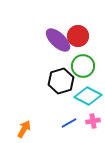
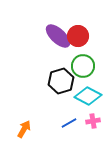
purple ellipse: moved 4 px up
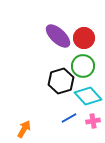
red circle: moved 6 px right, 2 px down
cyan diamond: rotated 20 degrees clockwise
blue line: moved 5 px up
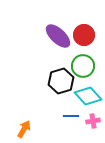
red circle: moved 3 px up
blue line: moved 2 px right, 2 px up; rotated 28 degrees clockwise
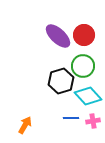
blue line: moved 2 px down
orange arrow: moved 1 px right, 4 px up
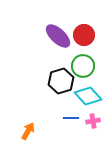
orange arrow: moved 3 px right, 6 px down
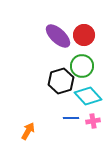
green circle: moved 1 px left
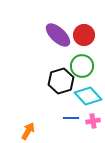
purple ellipse: moved 1 px up
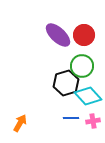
black hexagon: moved 5 px right, 2 px down
orange arrow: moved 8 px left, 8 px up
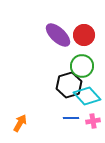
black hexagon: moved 3 px right, 2 px down
cyan diamond: moved 1 px left
